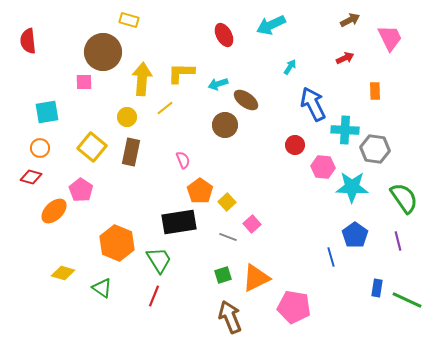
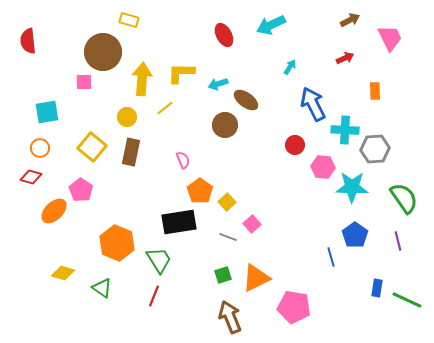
gray hexagon at (375, 149): rotated 12 degrees counterclockwise
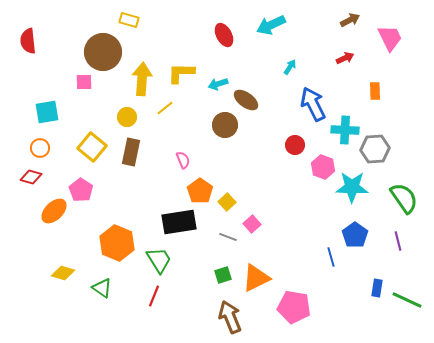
pink hexagon at (323, 167): rotated 15 degrees clockwise
